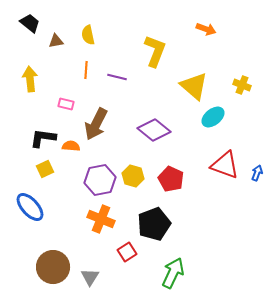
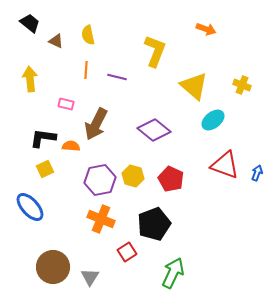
brown triangle: rotated 35 degrees clockwise
cyan ellipse: moved 3 px down
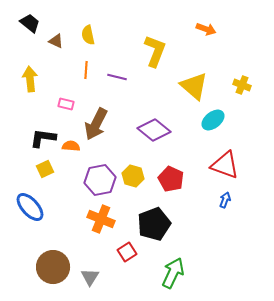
blue arrow: moved 32 px left, 27 px down
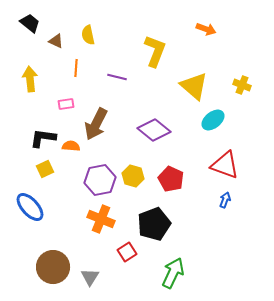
orange line: moved 10 px left, 2 px up
pink rectangle: rotated 21 degrees counterclockwise
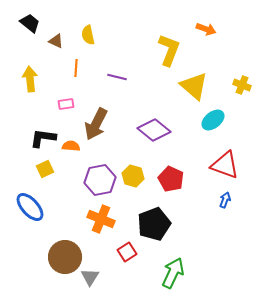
yellow L-shape: moved 14 px right, 1 px up
brown circle: moved 12 px right, 10 px up
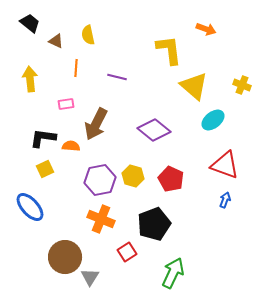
yellow L-shape: rotated 28 degrees counterclockwise
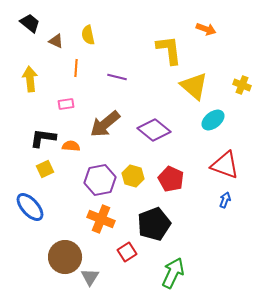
brown arrow: moved 9 px right; rotated 24 degrees clockwise
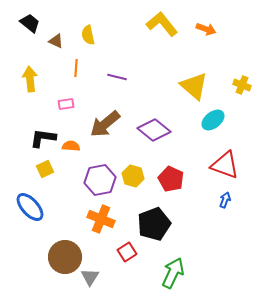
yellow L-shape: moved 7 px left, 26 px up; rotated 32 degrees counterclockwise
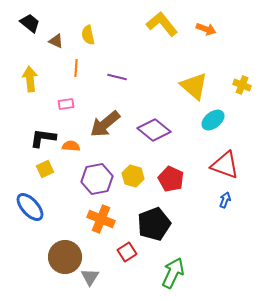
purple hexagon: moved 3 px left, 1 px up
